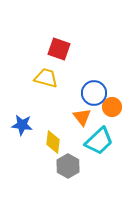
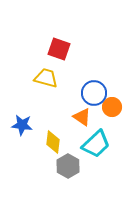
orange triangle: rotated 18 degrees counterclockwise
cyan trapezoid: moved 3 px left, 3 px down
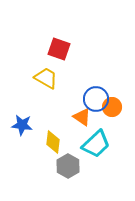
yellow trapezoid: rotated 15 degrees clockwise
blue circle: moved 2 px right, 6 px down
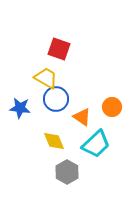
blue circle: moved 40 px left
blue star: moved 2 px left, 17 px up
yellow diamond: moved 1 px right, 1 px up; rotated 30 degrees counterclockwise
gray hexagon: moved 1 px left, 6 px down
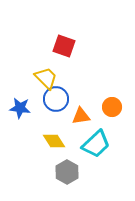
red square: moved 5 px right, 3 px up
yellow trapezoid: rotated 15 degrees clockwise
orange triangle: moved 1 px left, 1 px up; rotated 42 degrees counterclockwise
yellow diamond: rotated 10 degrees counterclockwise
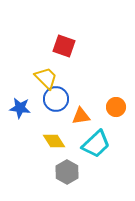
orange circle: moved 4 px right
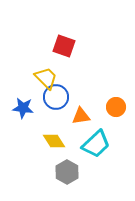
blue circle: moved 2 px up
blue star: moved 3 px right
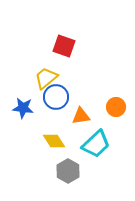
yellow trapezoid: rotated 85 degrees counterclockwise
gray hexagon: moved 1 px right, 1 px up
